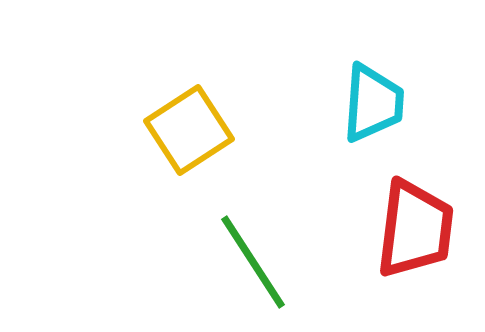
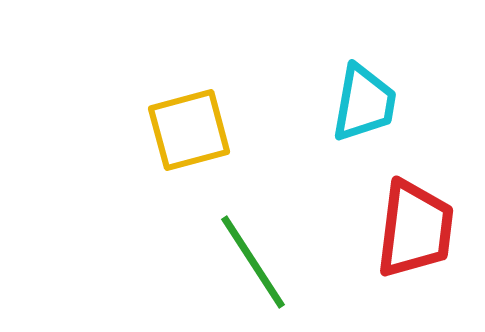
cyan trapezoid: moved 9 px left; rotated 6 degrees clockwise
yellow square: rotated 18 degrees clockwise
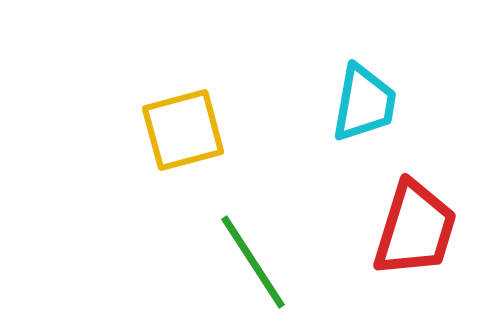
yellow square: moved 6 px left
red trapezoid: rotated 10 degrees clockwise
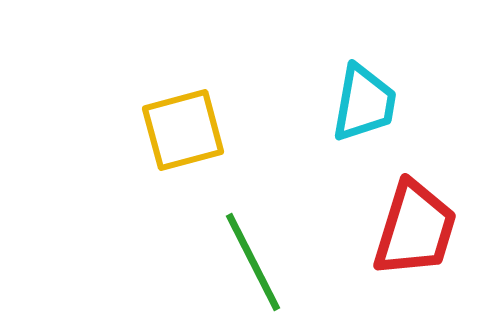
green line: rotated 6 degrees clockwise
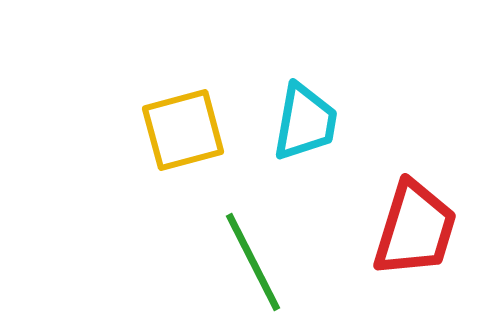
cyan trapezoid: moved 59 px left, 19 px down
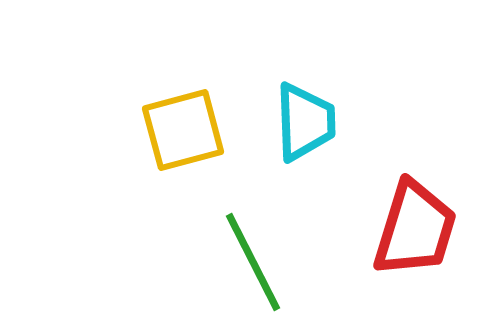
cyan trapezoid: rotated 12 degrees counterclockwise
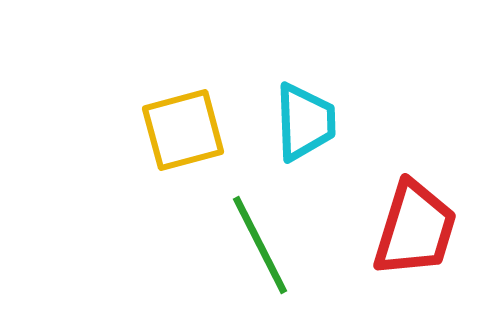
green line: moved 7 px right, 17 px up
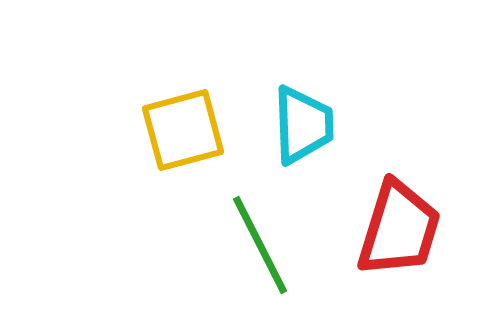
cyan trapezoid: moved 2 px left, 3 px down
red trapezoid: moved 16 px left
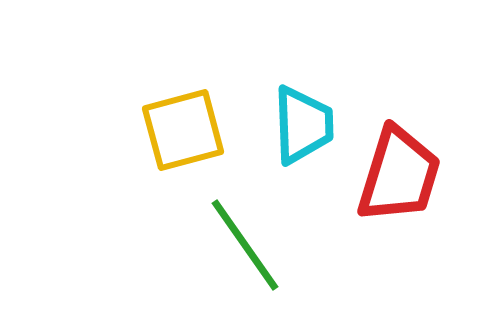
red trapezoid: moved 54 px up
green line: moved 15 px left; rotated 8 degrees counterclockwise
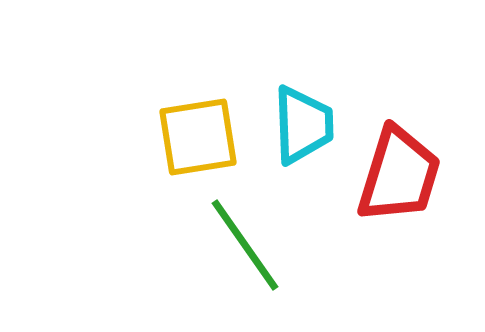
yellow square: moved 15 px right, 7 px down; rotated 6 degrees clockwise
